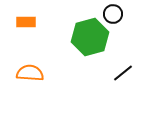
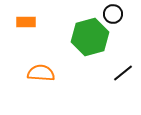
orange semicircle: moved 11 px right
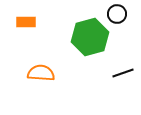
black circle: moved 4 px right
black line: rotated 20 degrees clockwise
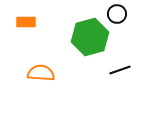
black line: moved 3 px left, 3 px up
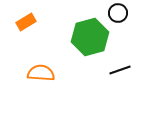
black circle: moved 1 px right, 1 px up
orange rectangle: rotated 30 degrees counterclockwise
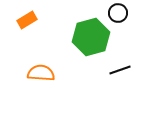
orange rectangle: moved 1 px right, 2 px up
green hexagon: moved 1 px right
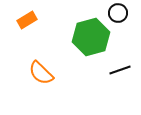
orange semicircle: rotated 140 degrees counterclockwise
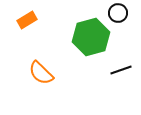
black line: moved 1 px right
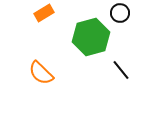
black circle: moved 2 px right
orange rectangle: moved 17 px right, 7 px up
black line: rotated 70 degrees clockwise
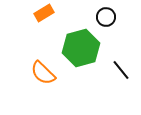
black circle: moved 14 px left, 4 px down
green hexagon: moved 10 px left, 11 px down
orange semicircle: moved 2 px right
